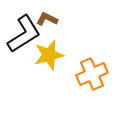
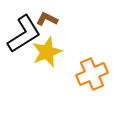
yellow star: moved 2 px left, 3 px up; rotated 8 degrees counterclockwise
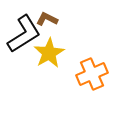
yellow star: moved 2 px right, 1 px down; rotated 8 degrees counterclockwise
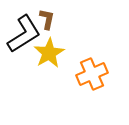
brown L-shape: rotated 75 degrees clockwise
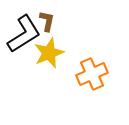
brown L-shape: moved 2 px down
yellow star: rotated 8 degrees clockwise
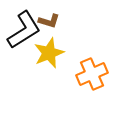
brown L-shape: moved 2 px right; rotated 95 degrees clockwise
black L-shape: moved 4 px up
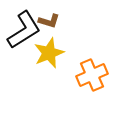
orange cross: moved 1 px down
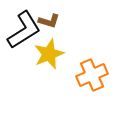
yellow star: moved 1 px down
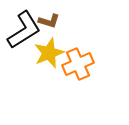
yellow star: moved 1 px up
orange cross: moved 14 px left, 11 px up
